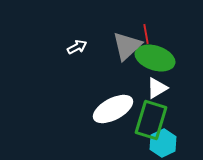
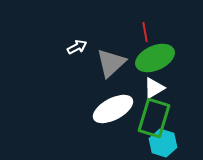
red line: moved 1 px left, 2 px up
gray triangle: moved 16 px left, 17 px down
green ellipse: rotated 42 degrees counterclockwise
white triangle: moved 3 px left
green rectangle: moved 3 px right, 2 px up
cyan hexagon: rotated 16 degrees counterclockwise
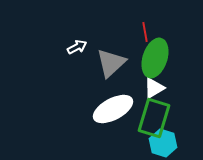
green ellipse: rotated 48 degrees counterclockwise
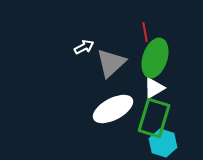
white arrow: moved 7 px right
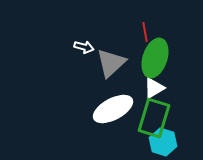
white arrow: rotated 42 degrees clockwise
cyan hexagon: moved 1 px up
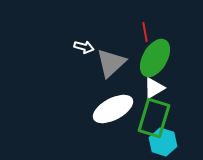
green ellipse: rotated 12 degrees clockwise
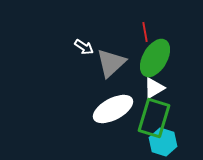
white arrow: rotated 18 degrees clockwise
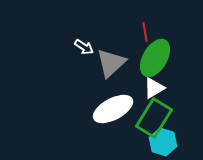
green rectangle: rotated 15 degrees clockwise
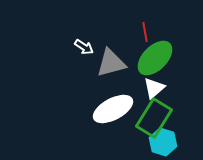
green ellipse: rotated 15 degrees clockwise
gray triangle: rotated 28 degrees clockwise
white triangle: rotated 10 degrees counterclockwise
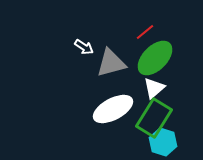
red line: rotated 60 degrees clockwise
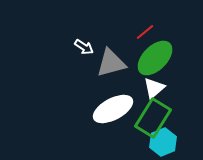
green rectangle: moved 1 px left
cyan hexagon: rotated 20 degrees clockwise
